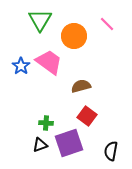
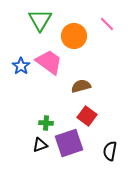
black semicircle: moved 1 px left
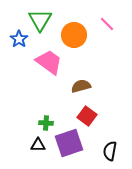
orange circle: moved 1 px up
blue star: moved 2 px left, 27 px up
black triangle: moved 2 px left; rotated 21 degrees clockwise
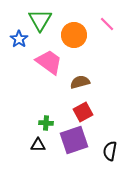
brown semicircle: moved 1 px left, 4 px up
red square: moved 4 px left, 4 px up; rotated 24 degrees clockwise
purple square: moved 5 px right, 3 px up
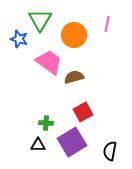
pink line: rotated 56 degrees clockwise
blue star: rotated 18 degrees counterclockwise
brown semicircle: moved 6 px left, 5 px up
purple square: moved 2 px left, 2 px down; rotated 12 degrees counterclockwise
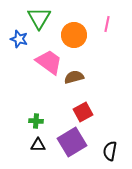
green triangle: moved 1 px left, 2 px up
green cross: moved 10 px left, 2 px up
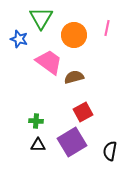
green triangle: moved 2 px right
pink line: moved 4 px down
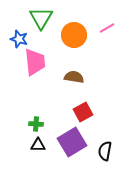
pink line: rotated 49 degrees clockwise
pink trapezoid: moved 14 px left; rotated 48 degrees clockwise
brown semicircle: rotated 24 degrees clockwise
green cross: moved 3 px down
black semicircle: moved 5 px left
